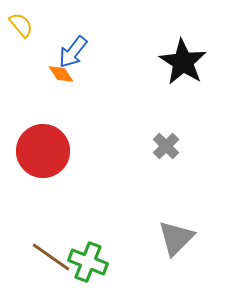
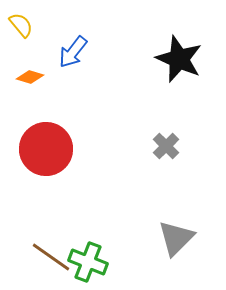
black star: moved 4 px left, 3 px up; rotated 9 degrees counterclockwise
orange diamond: moved 31 px left, 3 px down; rotated 40 degrees counterclockwise
red circle: moved 3 px right, 2 px up
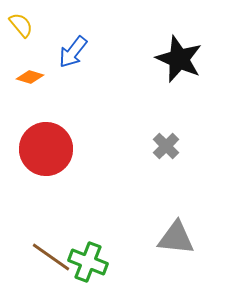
gray triangle: rotated 51 degrees clockwise
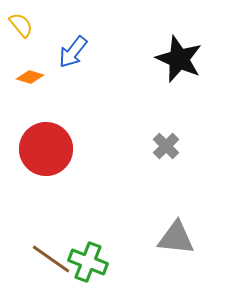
brown line: moved 2 px down
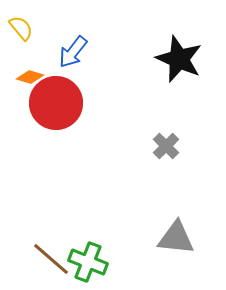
yellow semicircle: moved 3 px down
red circle: moved 10 px right, 46 px up
brown line: rotated 6 degrees clockwise
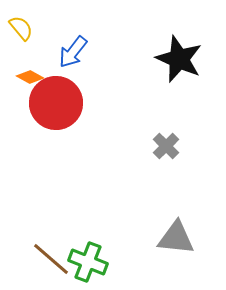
orange diamond: rotated 12 degrees clockwise
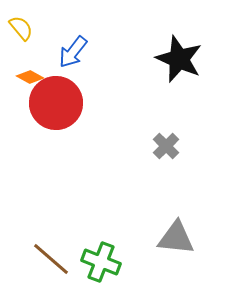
green cross: moved 13 px right
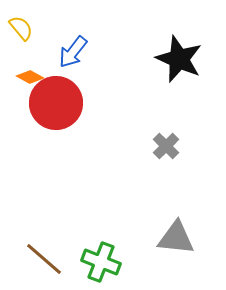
brown line: moved 7 px left
